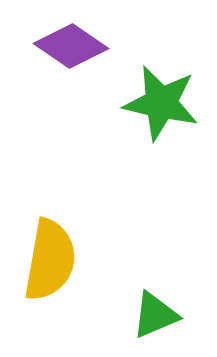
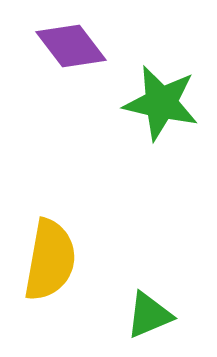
purple diamond: rotated 18 degrees clockwise
green triangle: moved 6 px left
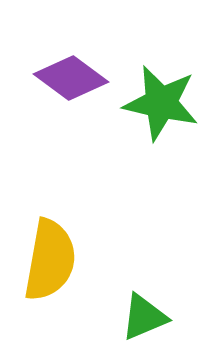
purple diamond: moved 32 px down; rotated 16 degrees counterclockwise
green triangle: moved 5 px left, 2 px down
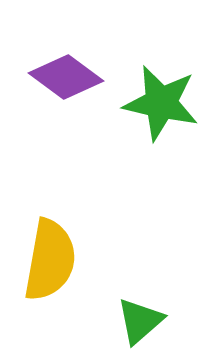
purple diamond: moved 5 px left, 1 px up
green triangle: moved 4 px left, 4 px down; rotated 18 degrees counterclockwise
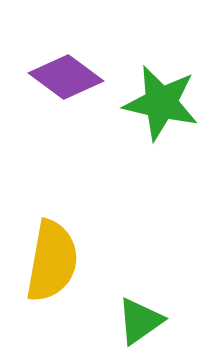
yellow semicircle: moved 2 px right, 1 px down
green triangle: rotated 6 degrees clockwise
